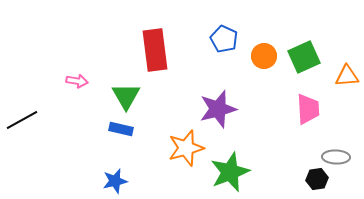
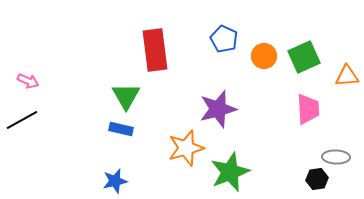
pink arrow: moved 49 px left; rotated 15 degrees clockwise
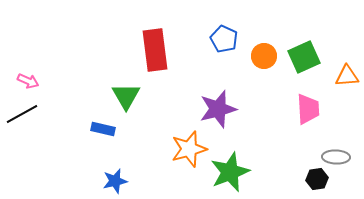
black line: moved 6 px up
blue rectangle: moved 18 px left
orange star: moved 3 px right, 1 px down
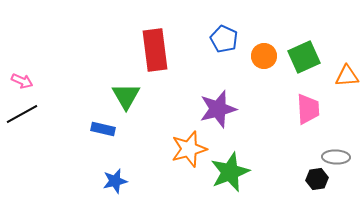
pink arrow: moved 6 px left
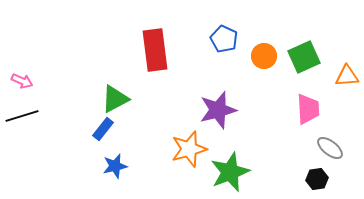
green triangle: moved 11 px left, 3 px down; rotated 32 degrees clockwise
purple star: moved 1 px down
black line: moved 2 px down; rotated 12 degrees clockwise
blue rectangle: rotated 65 degrees counterclockwise
gray ellipse: moved 6 px left, 9 px up; rotated 36 degrees clockwise
blue star: moved 15 px up
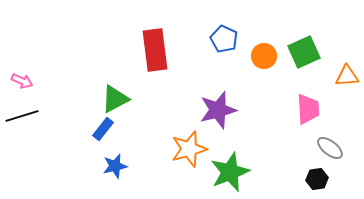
green square: moved 5 px up
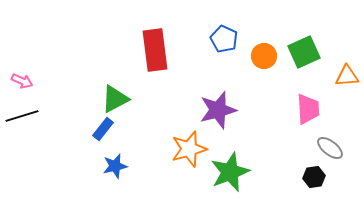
black hexagon: moved 3 px left, 2 px up
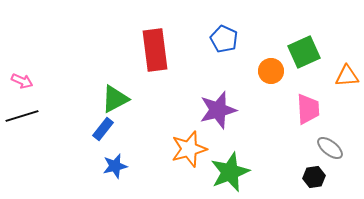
orange circle: moved 7 px right, 15 px down
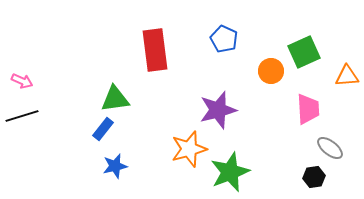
green triangle: rotated 20 degrees clockwise
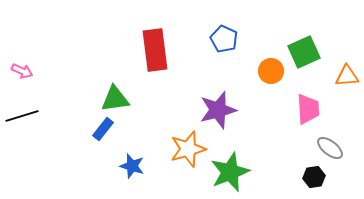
pink arrow: moved 10 px up
orange star: moved 1 px left
blue star: moved 17 px right; rotated 30 degrees clockwise
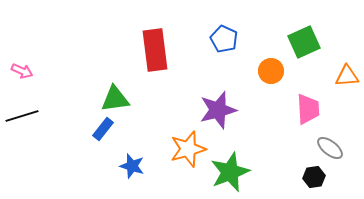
green square: moved 10 px up
